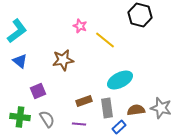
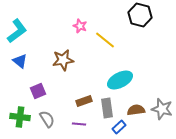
gray star: moved 1 px right, 1 px down
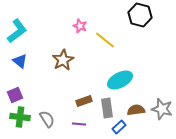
brown star: rotated 20 degrees counterclockwise
purple square: moved 23 px left, 4 px down
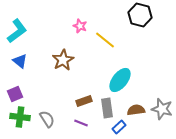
cyan ellipse: rotated 25 degrees counterclockwise
purple square: moved 1 px up
purple line: moved 2 px right, 1 px up; rotated 16 degrees clockwise
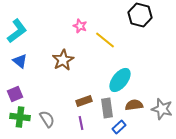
brown semicircle: moved 2 px left, 5 px up
purple line: rotated 56 degrees clockwise
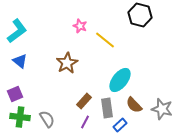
brown star: moved 4 px right, 3 px down
brown rectangle: rotated 28 degrees counterclockwise
brown semicircle: rotated 126 degrees counterclockwise
purple line: moved 4 px right, 1 px up; rotated 40 degrees clockwise
blue rectangle: moved 1 px right, 2 px up
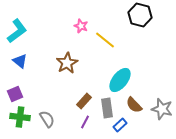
pink star: moved 1 px right
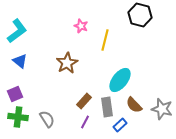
yellow line: rotated 65 degrees clockwise
gray rectangle: moved 1 px up
green cross: moved 2 px left
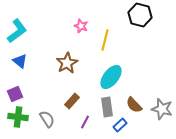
cyan ellipse: moved 9 px left, 3 px up
brown rectangle: moved 12 px left
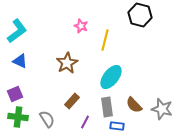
blue triangle: rotated 14 degrees counterclockwise
blue rectangle: moved 3 px left, 1 px down; rotated 48 degrees clockwise
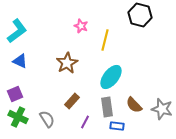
green cross: rotated 18 degrees clockwise
